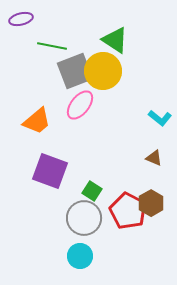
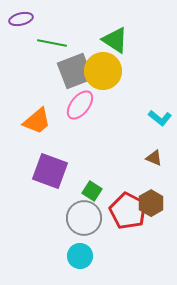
green line: moved 3 px up
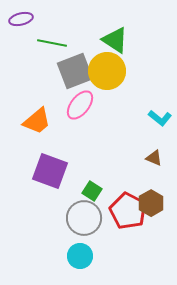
yellow circle: moved 4 px right
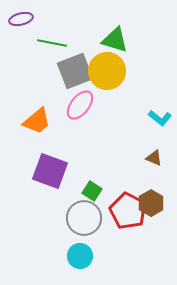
green triangle: rotated 16 degrees counterclockwise
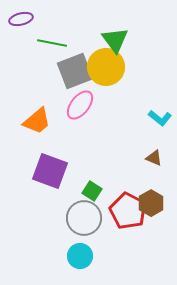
green triangle: rotated 36 degrees clockwise
yellow circle: moved 1 px left, 4 px up
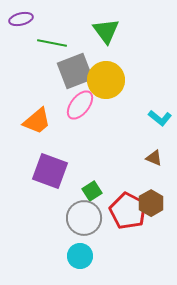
green triangle: moved 9 px left, 9 px up
yellow circle: moved 13 px down
green square: rotated 24 degrees clockwise
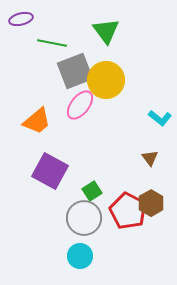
brown triangle: moved 4 px left; rotated 30 degrees clockwise
purple square: rotated 9 degrees clockwise
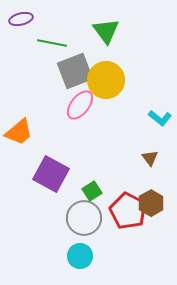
orange trapezoid: moved 18 px left, 11 px down
purple square: moved 1 px right, 3 px down
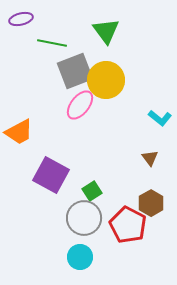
orange trapezoid: rotated 12 degrees clockwise
purple square: moved 1 px down
red pentagon: moved 14 px down
cyan circle: moved 1 px down
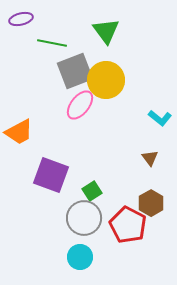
purple square: rotated 9 degrees counterclockwise
